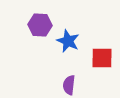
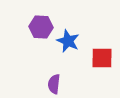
purple hexagon: moved 1 px right, 2 px down
purple semicircle: moved 15 px left, 1 px up
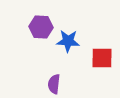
blue star: rotated 20 degrees counterclockwise
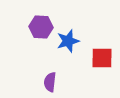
blue star: rotated 20 degrees counterclockwise
purple semicircle: moved 4 px left, 2 px up
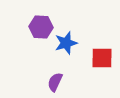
blue star: moved 2 px left, 2 px down
purple semicircle: moved 5 px right; rotated 18 degrees clockwise
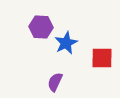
blue star: rotated 10 degrees counterclockwise
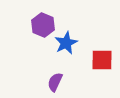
purple hexagon: moved 2 px right, 2 px up; rotated 20 degrees clockwise
red square: moved 2 px down
